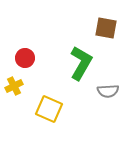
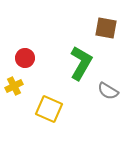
gray semicircle: rotated 35 degrees clockwise
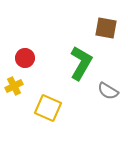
yellow square: moved 1 px left, 1 px up
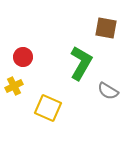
red circle: moved 2 px left, 1 px up
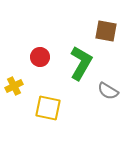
brown square: moved 3 px down
red circle: moved 17 px right
yellow square: rotated 12 degrees counterclockwise
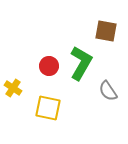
red circle: moved 9 px right, 9 px down
yellow cross: moved 1 px left, 2 px down; rotated 30 degrees counterclockwise
gray semicircle: rotated 25 degrees clockwise
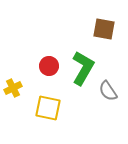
brown square: moved 2 px left, 2 px up
green L-shape: moved 2 px right, 5 px down
yellow cross: rotated 30 degrees clockwise
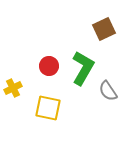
brown square: rotated 35 degrees counterclockwise
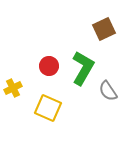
yellow square: rotated 12 degrees clockwise
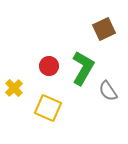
yellow cross: moved 1 px right; rotated 18 degrees counterclockwise
